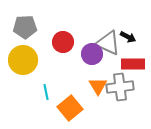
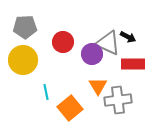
gray cross: moved 2 px left, 13 px down
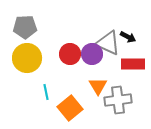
red circle: moved 7 px right, 12 px down
yellow circle: moved 4 px right, 2 px up
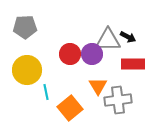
gray triangle: moved 3 px up; rotated 24 degrees counterclockwise
yellow circle: moved 12 px down
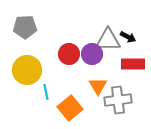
red circle: moved 1 px left
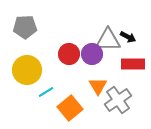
cyan line: rotated 70 degrees clockwise
gray cross: rotated 28 degrees counterclockwise
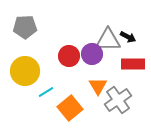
red circle: moved 2 px down
yellow circle: moved 2 px left, 1 px down
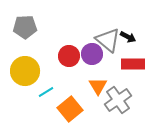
gray triangle: rotated 40 degrees clockwise
orange square: moved 1 px down
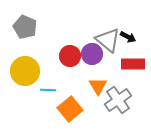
gray pentagon: rotated 25 degrees clockwise
red circle: moved 1 px right
cyan line: moved 2 px right, 2 px up; rotated 35 degrees clockwise
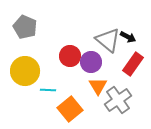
purple circle: moved 1 px left, 8 px down
red rectangle: rotated 55 degrees counterclockwise
